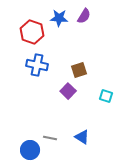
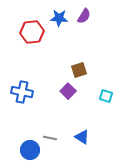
red hexagon: rotated 25 degrees counterclockwise
blue cross: moved 15 px left, 27 px down
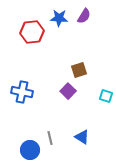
gray line: rotated 64 degrees clockwise
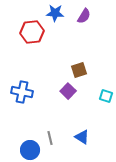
blue star: moved 4 px left, 5 px up
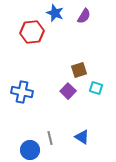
blue star: rotated 18 degrees clockwise
cyan square: moved 10 px left, 8 px up
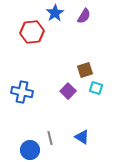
blue star: rotated 18 degrees clockwise
brown square: moved 6 px right
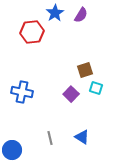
purple semicircle: moved 3 px left, 1 px up
purple square: moved 3 px right, 3 px down
blue circle: moved 18 px left
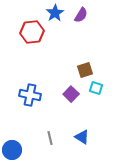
blue cross: moved 8 px right, 3 px down
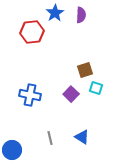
purple semicircle: rotated 28 degrees counterclockwise
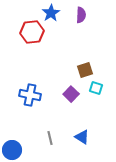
blue star: moved 4 px left
